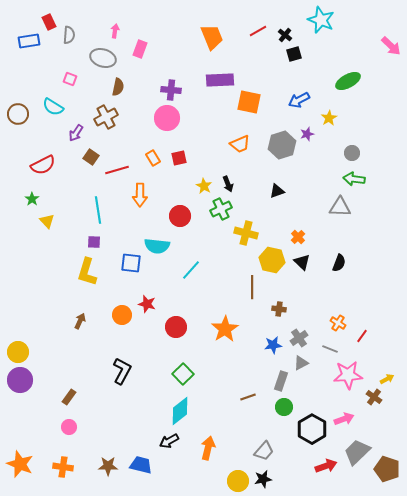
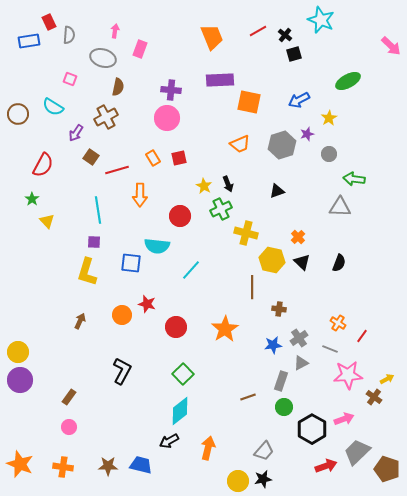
gray circle at (352, 153): moved 23 px left, 1 px down
red semicircle at (43, 165): rotated 35 degrees counterclockwise
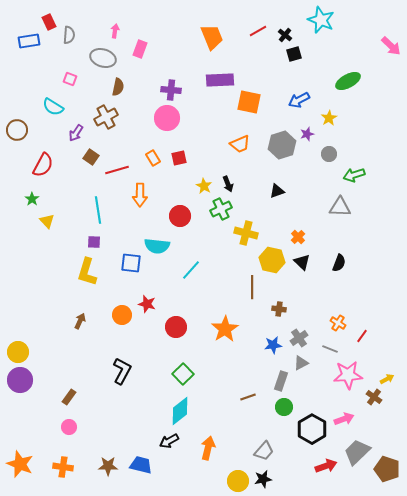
brown circle at (18, 114): moved 1 px left, 16 px down
green arrow at (354, 179): moved 4 px up; rotated 25 degrees counterclockwise
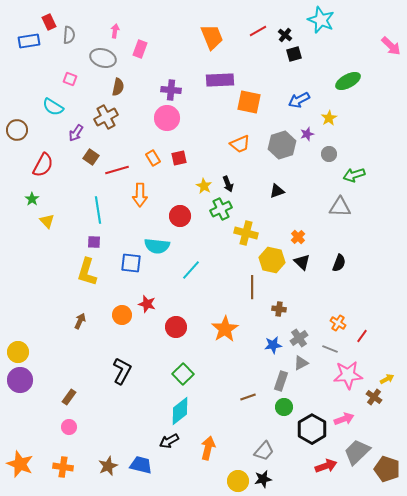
brown star at (108, 466): rotated 24 degrees counterclockwise
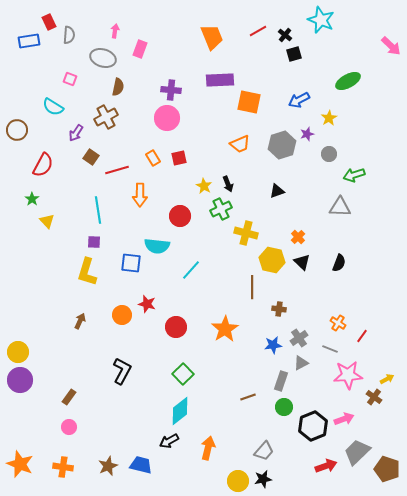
black hexagon at (312, 429): moved 1 px right, 3 px up; rotated 8 degrees clockwise
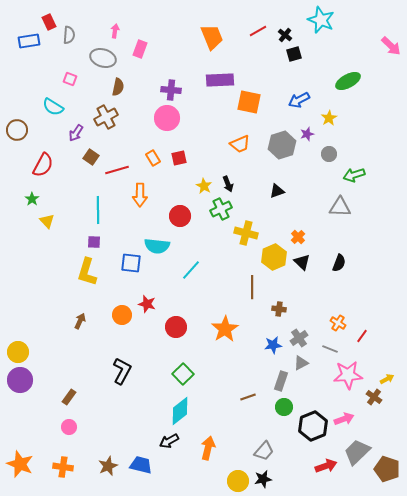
cyan line at (98, 210): rotated 8 degrees clockwise
yellow hexagon at (272, 260): moved 2 px right, 3 px up; rotated 25 degrees clockwise
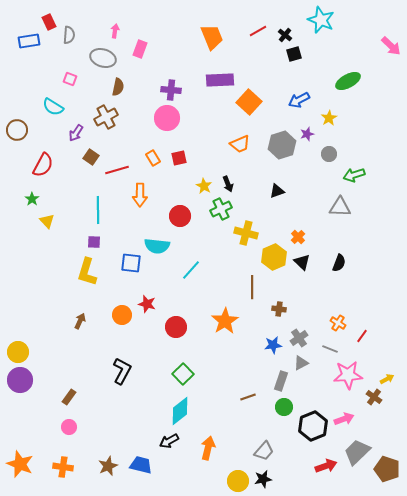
orange square at (249, 102): rotated 30 degrees clockwise
orange star at (225, 329): moved 8 px up
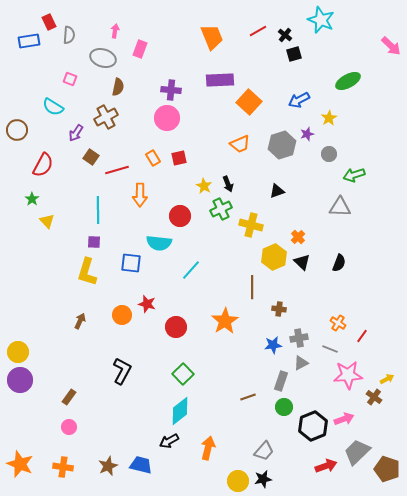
yellow cross at (246, 233): moved 5 px right, 8 px up
cyan semicircle at (157, 246): moved 2 px right, 3 px up
gray cross at (299, 338): rotated 24 degrees clockwise
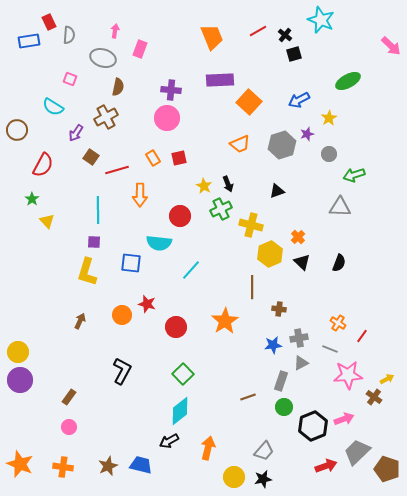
yellow hexagon at (274, 257): moved 4 px left, 3 px up
yellow circle at (238, 481): moved 4 px left, 4 px up
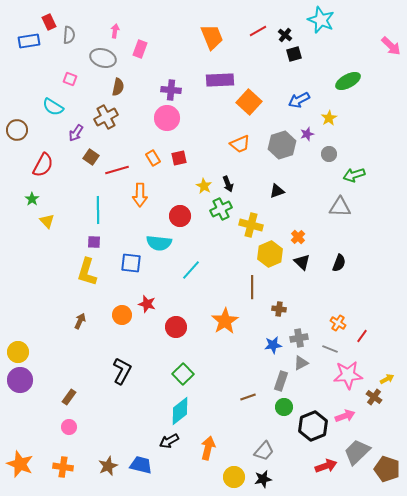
pink arrow at (344, 419): moved 1 px right, 3 px up
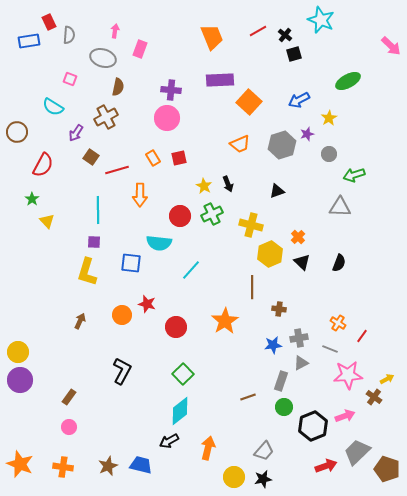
brown circle at (17, 130): moved 2 px down
green cross at (221, 209): moved 9 px left, 5 px down
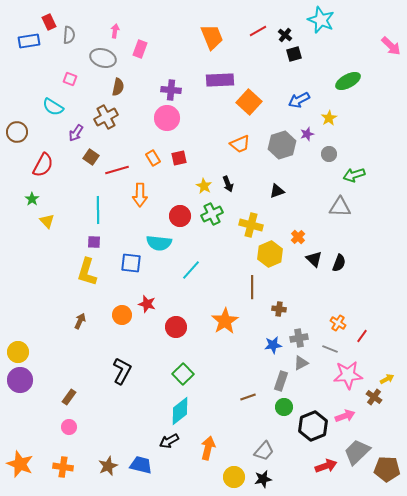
black triangle at (302, 262): moved 12 px right, 3 px up
brown pentagon at (387, 469): rotated 15 degrees counterclockwise
